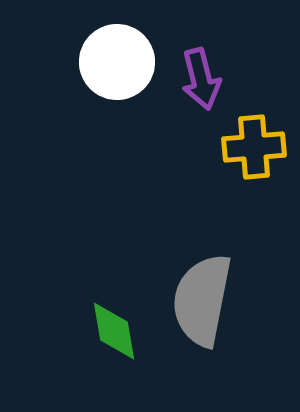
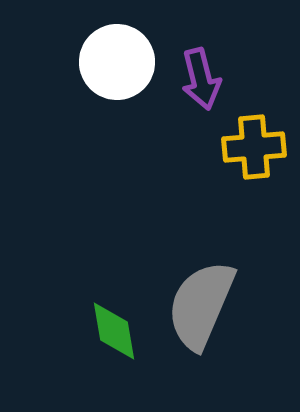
gray semicircle: moved 1 px left, 5 px down; rotated 12 degrees clockwise
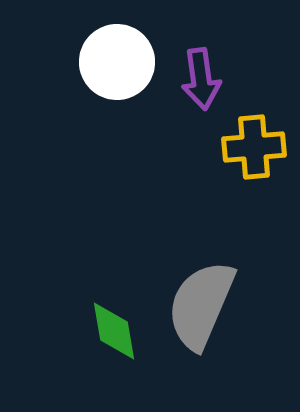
purple arrow: rotated 6 degrees clockwise
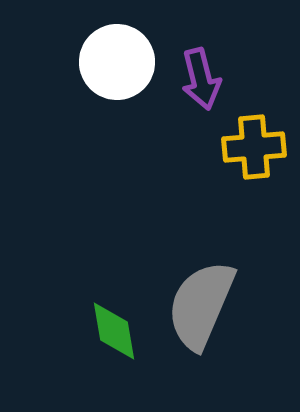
purple arrow: rotated 6 degrees counterclockwise
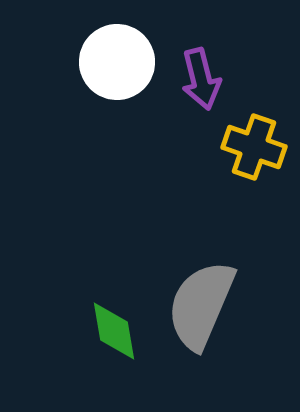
yellow cross: rotated 24 degrees clockwise
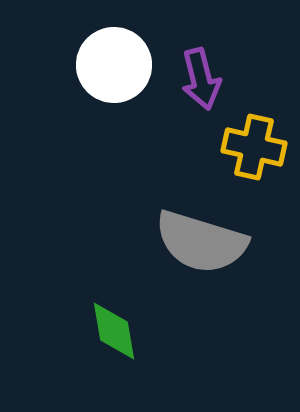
white circle: moved 3 px left, 3 px down
yellow cross: rotated 6 degrees counterclockwise
gray semicircle: moved 63 px up; rotated 96 degrees counterclockwise
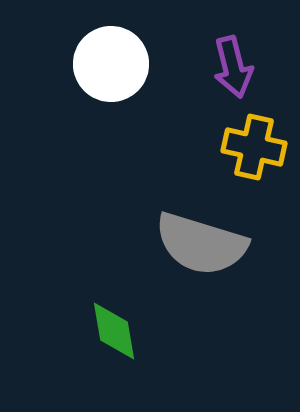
white circle: moved 3 px left, 1 px up
purple arrow: moved 32 px right, 12 px up
gray semicircle: moved 2 px down
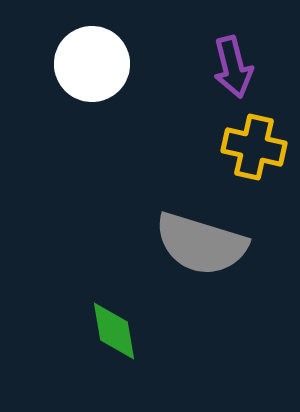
white circle: moved 19 px left
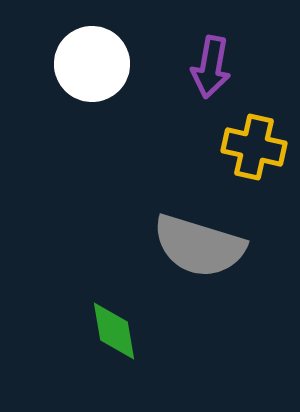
purple arrow: moved 22 px left; rotated 24 degrees clockwise
gray semicircle: moved 2 px left, 2 px down
